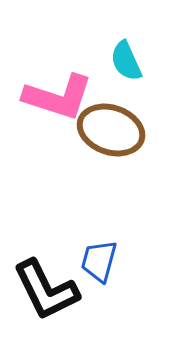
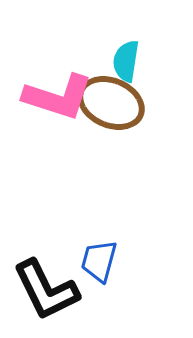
cyan semicircle: rotated 33 degrees clockwise
brown ellipse: moved 27 px up; rotated 4 degrees clockwise
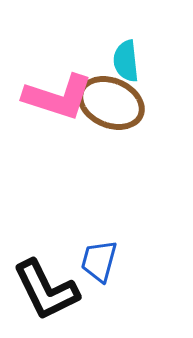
cyan semicircle: rotated 15 degrees counterclockwise
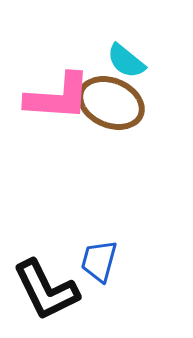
cyan semicircle: rotated 45 degrees counterclockwise
pink L-shape: rotated 14 degrees counterclockwise
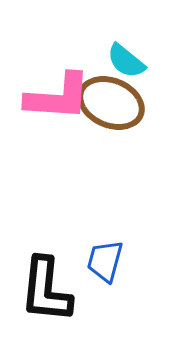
blue trapezoid: moved 6 px right
black L-shape: rotated 32 degrees clockwise
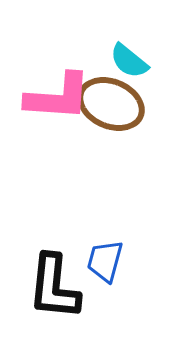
cyan semicircle: moved 3 px right
brown ellipse: moved 1 px down
black L-shape: moved 8 px right, 3 px up
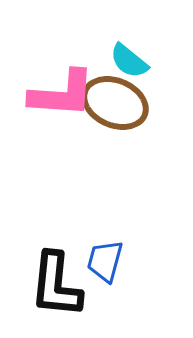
pink L-shape: moved 4 px right, 3 px up
brown ellipse: moved 4 px right, 1 px up
black L-shape: moved 2 px right, 2 px up
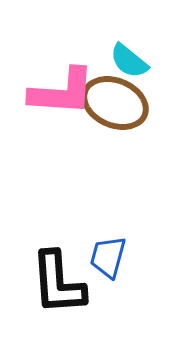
pink L-shape: moved 2 px up
blue trapezoid: moved 3 px right, 4 px up
black L-shape: moved 2 px right, 2 px up; rotated 10 degrees counterclockwise
